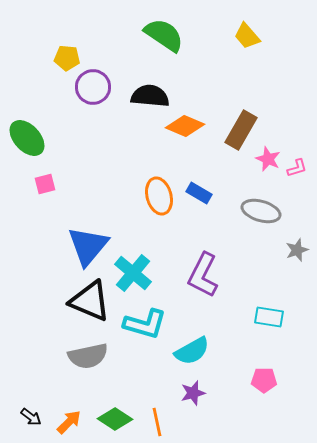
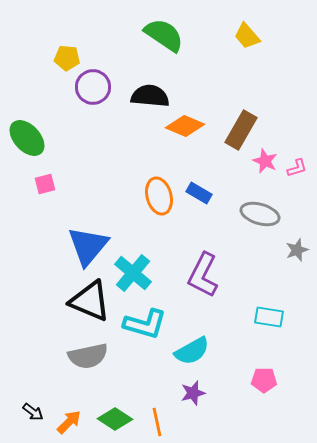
pink star: moved 3 px left, 2 px down
gray ellipse: moved 1 px left, 3 px down
black arrow: moved 2 px right, 5 px up
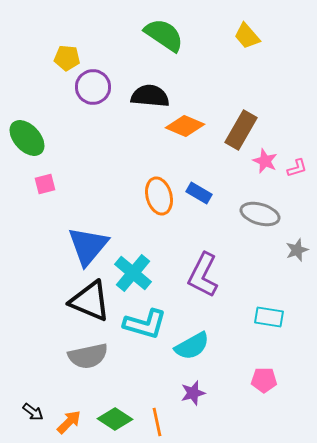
cyan semicircle: moved 5 px up
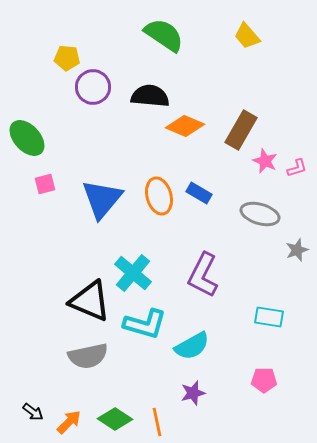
blue triangle: moved 14 px right, 47 px up
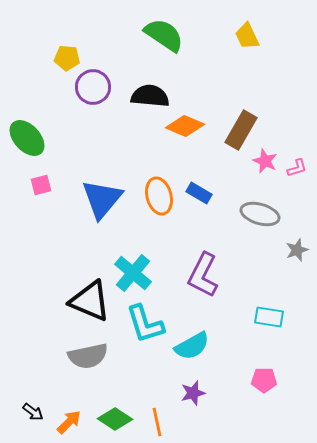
yellow trapezoid: rotated 16 degrees clockwise
pink square: moved 4 px left, 1 px down
cyan L-shape: rotated 57 degrees clockwise
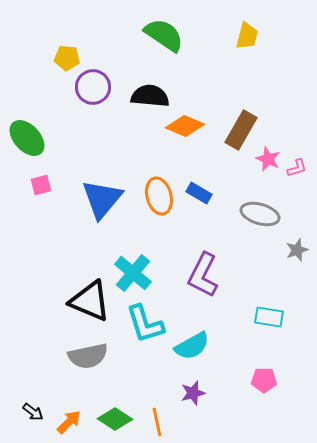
yellow trapezoid: rotated 140 degrees counterclockwise
pink star: moved 3 px right, 2 px up
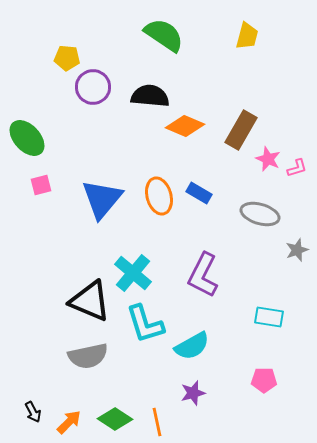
black arrow: rotated 25 degrees clockwise
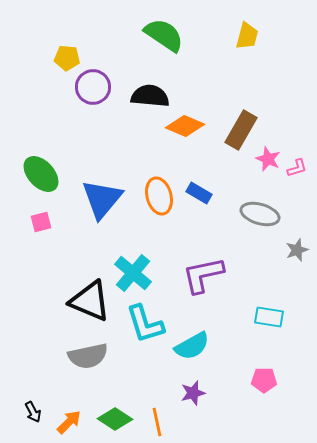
green ellipse: moved 14 px right, 36 px down
pink square: moved 37 px down
purple L-shape: rotated 51 degrees clockwise
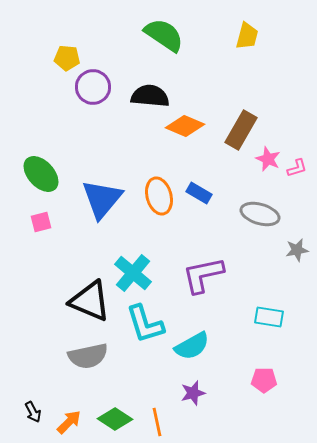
gray star: rotated 10 degrees clockwise
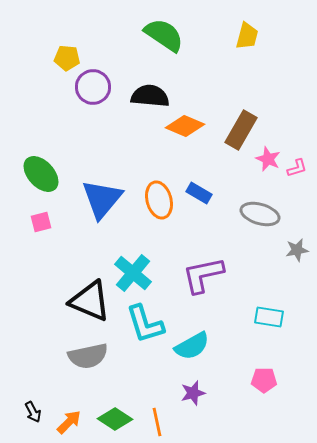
orange ellipse: moved 4 px down
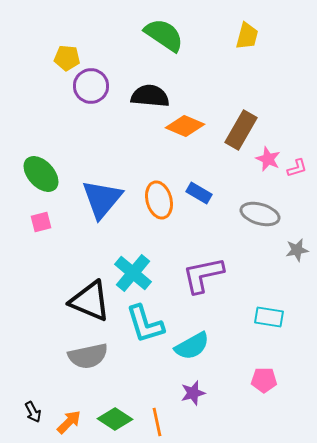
purple circle: moved 2 px left, 1 px up
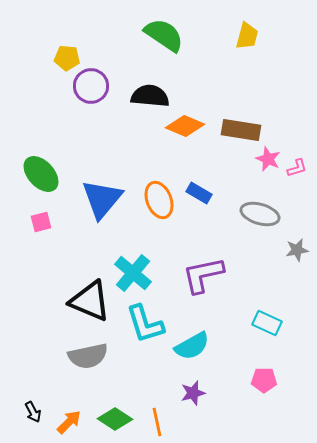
brown rectangle: rotated 69 degrees clockwise
orange ellipse: rotated 6 degrees counterclockwise
cyan rectangle: moved 2 px left, 6 px down; rotated 16 degrees clockwise
